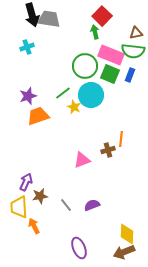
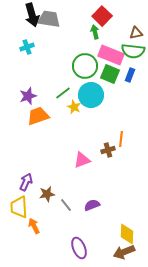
brown star: moved 7 px right, 2 px up
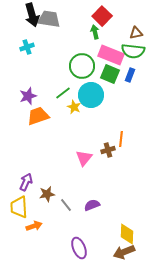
green circle: moved 3 px left
pink triangle: moved 2 px right, 2 px up; rotated 30 degrees counterclockwise
orange arrow: rotated 98 degrees clockwise
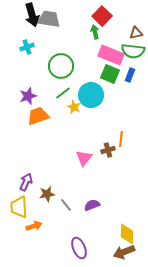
green circle: moved 21 px left
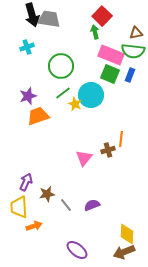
yellow star: moved 1 px right, 3 px up
purple ellipse: moved 2 px left, 2 px down; rotated 30 degrees counterclockwise
